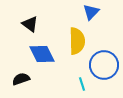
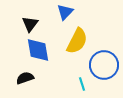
blue triangle: moved 26 px left
black triangle: rotated 30 degrees clockwise
yellow semicircle: rotated 28 degrees clockwise
blue diamond: moved 4 px left, 4 px up; rotated 16 degrees clockwise
black semicircle: moved 4 px right, 1 px up
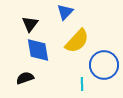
yellow semicircle: rotated 16 degrees clockwise
cyan line: rotated 16 degrees clockwise
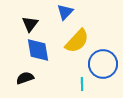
blue circle: moved 1 px left, 1 px up
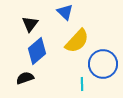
blue triangle: rotated 30 degrees counterclockwise
blue diamond: moved 1 px left, 1 px down; rotated 60 degrees clockwise
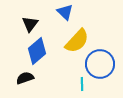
blue circle: moved 3 px left
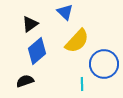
black triangle: rotated 18 degrees clockwise
blue circle: moved 4 px right
black semicircle: moved 3 px down
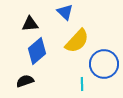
black triangle: rotated 30 degrees clockwise
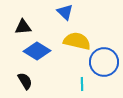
black triangle: moved 7 px left, 3 px down
yellow semicircle: rotated 120 degrees counterclockwise
blue diamond: rotated 72 degrees clockwise
blue circle: moved 2 px up
black semicircle: rotated 78 degrees clockwise
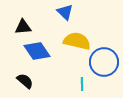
blue diamond: rotated 24 degrees clockwise
black semicircle: rotated 18 degrees counterclockwise
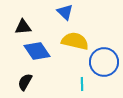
yellow semicircle: moved 2 px left
black semicircle: moved 1 px down; rotated 102 degrees counterclockwise
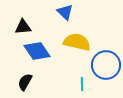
yellow semicircle: moved 2 px right, 1 px down
blue circle: moved 2 px right, 3 px down
